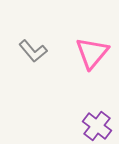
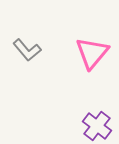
gray L-shape: moved 6 px left, 1 px up
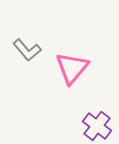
pink triangle: moved 20 px left, 15 px down
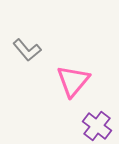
pink triangle: moved 1 px right, 13 px down
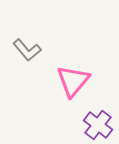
purple cross: moved 1 px right, 1 px up
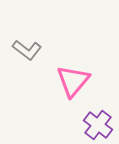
gray L-shape: rotated 12 degrees counterclockwise
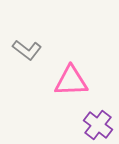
pink triangle: moved 2 px left; rotated 48 degrees clockwise
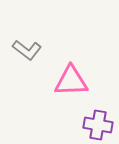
purple cross: rotated 28 degrees counterclockwise
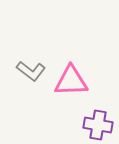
gray L-shape: moved 4 px right, 21 px down
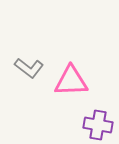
gray L-shape: moved 2 px left, 3 px up
